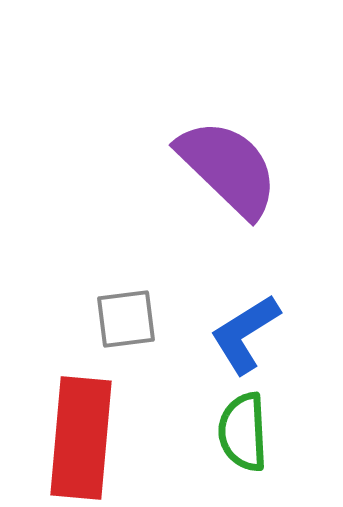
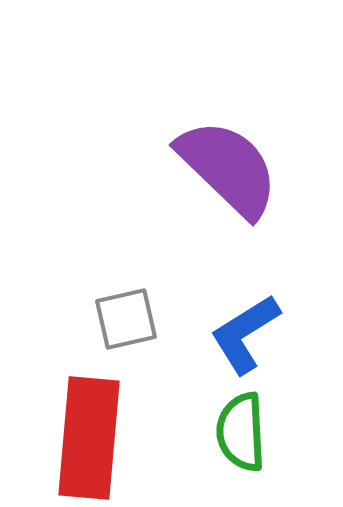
gray square: rotated 6 degrees counterclockwise
green semicircle: moved 2 px left
red rectangle: moved 8 px right
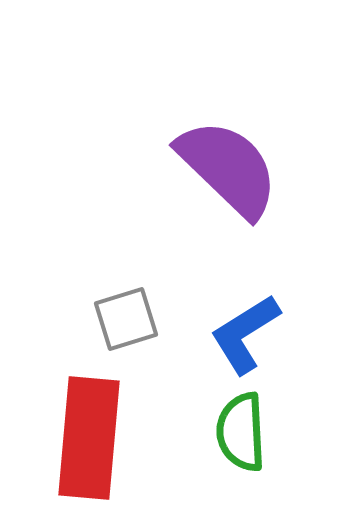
gray square: rotated 4 degrees counterclockwise
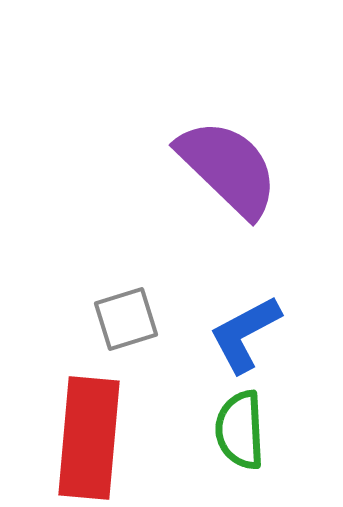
blue L-shape: rotated 4 degrees clockwise
green semicircle: moved 1 px left, 2 px up
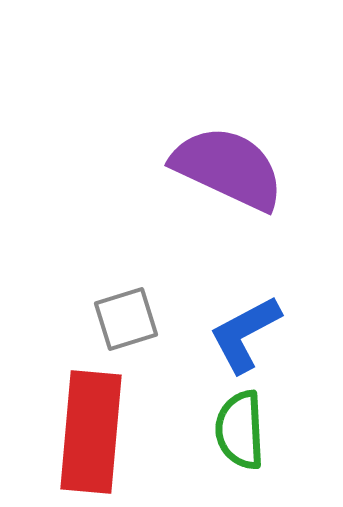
purple semicircle: rotated 19 degrees counterclockwise
red rectangle: moved 2 px right, 6 px up
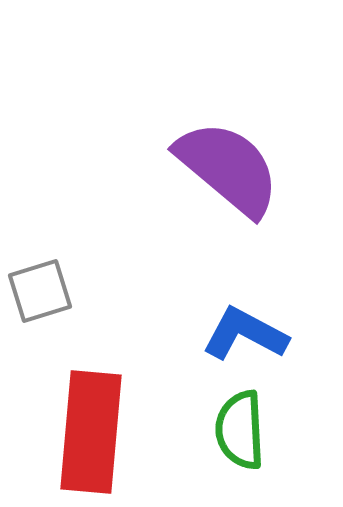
purple semicircle: rotated 15 degrees clockwise
gray square: moved 86 px left, 28 px up
blue L-shape: rotated 56 degrees clockwise
